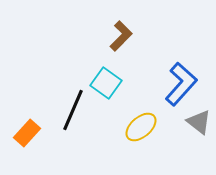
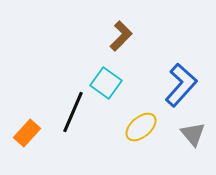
blue L-shape: moved 1 px down
black line: moved 2 px down
gray triangle: moved 6 px left, 12 px down; rotated 12 degrees clockwise
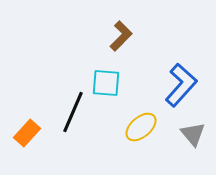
cyan square: rotated 32 degrees counterclockwise
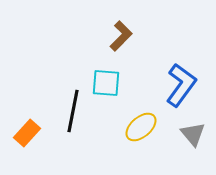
blue L-shape: rotated 6 degrees counterclockwise
black line: moved 1 px up; rotated 12 degrees counterclockwise
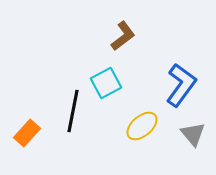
brown L-shape: moved 2 px right; rotated 8 degrees clockwise
cyan square: rotated 32 degrees counterclockwise
yellow ellipse: moved 1 px right, 1 px up
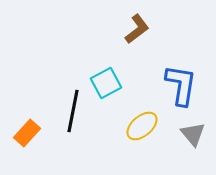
brown L-shape: moved 14 px right, 7 px up
blue L-shape: rotated 27 degrees counterclockwise
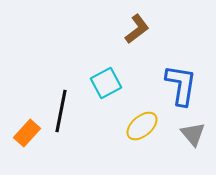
black line: moved 12 px left
